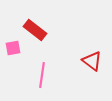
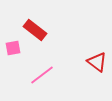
red triangle: moved 5 px right, 1 px down
pink line: rotated 45 degrees clockwise
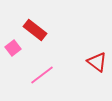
pink square: rotated 28 degrees counterclockwise
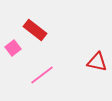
red triangle: rotated 25 degrees counterclockwise
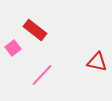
pink line: rotated 10 degrees counterclockwise
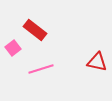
pink line: moved 1 px left, 6 px up; rotated 30 degrees clockwise
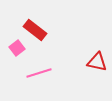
pink square: moved 4 px right
pink line: moved 2 px left, 4 px down
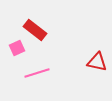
pink square: rotated 14 degrees clockwise
pink line: moved 2 px left
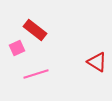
red triangle: rotated 20 degrees clockwise
pink line: moved 1 px left, 1 px down
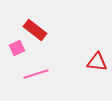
red triangle: rotated 25 degrees counterclockwise
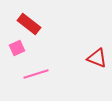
red rectangle: moved 6 px left, 6 px up
red triangle: moved 4 px up; rotated 15 degrees clockwise
